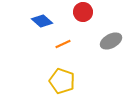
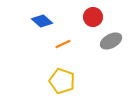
red circle: moved 10 px right, 5 px down
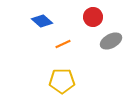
yellow pentagon: rotated 20 degrees counterclockwise
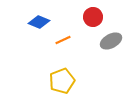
blue diamond: moved 3 px left, 1 px down; rotated 20 degrees counterclockwise
orange line: moved 4 px up
yellow pentagon: rotated 20 degrees counterclockwise
